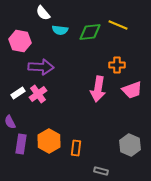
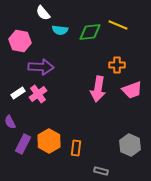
purple rectangle: moved 2 px right; rotated 18 degrees clockwise
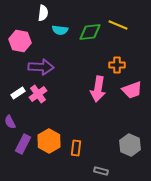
white semicircle: rotated 133 degrees counterclockwise
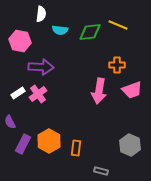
white semicircle: moved 2 px left, 1 px down
pink arrow: moved 1 px right, 2 px down
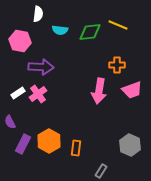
white semicircle: moved 3 px left
gray rectangle: rotated 72 degrees counterclockwise
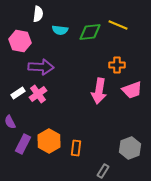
gray hexagon: moved 3 px down; rotated 15 degrees clockwise
gray rectangle: moved 2 px right
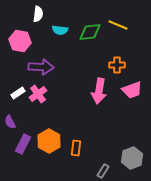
gray hexagon: moved 2 px right, 10 px down
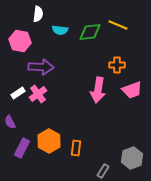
pink arrow: moved 1 px left, 1 px up
purple rectangle: moved 1 px left, 4 px down
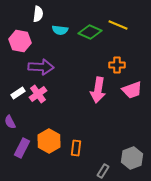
green diamond: rotated 30 degrees clockwise
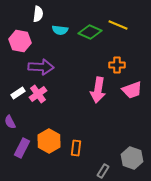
gray hexagon: rotated 20 degrees counterclockwise
